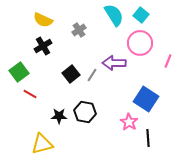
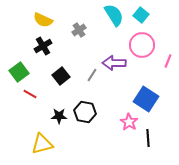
pink circle: moved 2 px right, 2 px down
black square: moved 10 px left, 2 px down
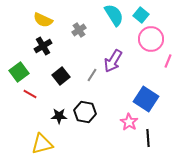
pink circle: moved 9 px right, 6 px up
purple arrow: moved 1 px left, 2 px up; rotated 60 degrees counterclockwise
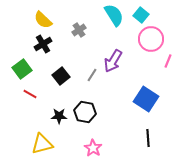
yellow semicircle: rotated 18 degrees clockwise
black cross: moved 2 px up
green square: moved 3 px right, 3 px up
pink star: moved 36 px left, 26 px down
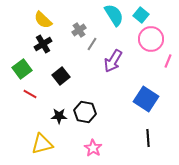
gray line: moved 31 px up
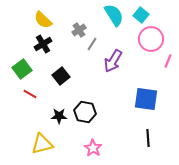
blue square: rotated 25 degrees counterclockwise
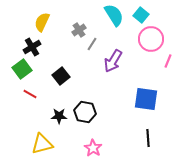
yellow semicircle: moved 1 px left, 2 px down; rotated 72 degrees clockwise
black cross: moved 11 px left, 3 px down
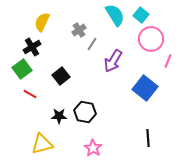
cyan semicircle: moved 1 px right
blue square: moved 1 px left, 11 px up; rotated 30 degrees clockwise
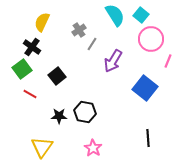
black cross: rotated 24 degrees counterclockwise
black square: moved 4 px left
yellow triangle: moved 3 px down; rotated 40 degrees counterclockwise
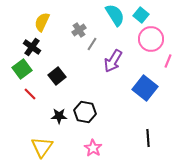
red line: rotated 16 degrees clockwise
